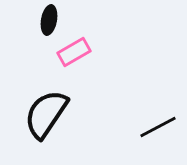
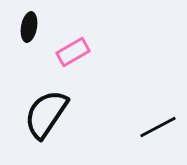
black ellipse: moved 20 px left, 7 px down
pink rectangle: moved 1 px left
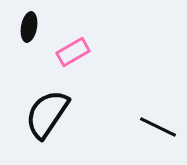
black semicircle: moved 1 px right
black line: rotated 54 degrees clockwise
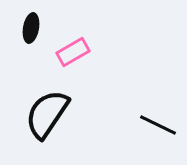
black ellipse: moved 2 px right, 1 px down
black line: moved 2 px up
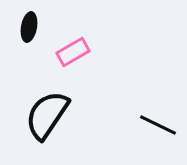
black ellipse: moved 2 px left, 1 px up
black semicircle: moved 1 px down
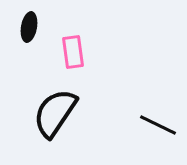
pink rectangle: rotated 68 degrees counterclockwise
black semicircle: moved 8 px right, 2 px up
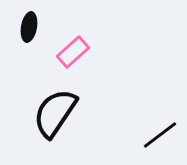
pink rectangle: rotated 56 degrees clockwise
black line: moved 2 px right, 10 px down; rotated 63 degrees counterclockwise
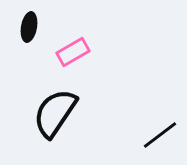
pink rectangle: rotated 12 degrees clockwise
